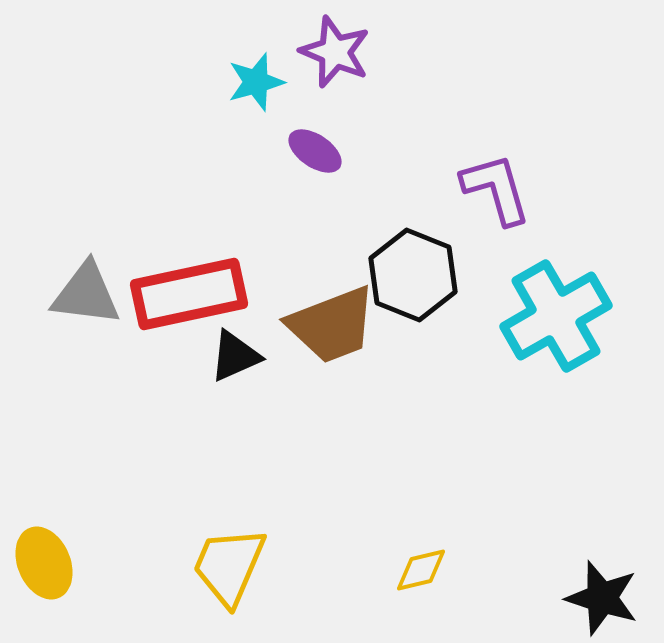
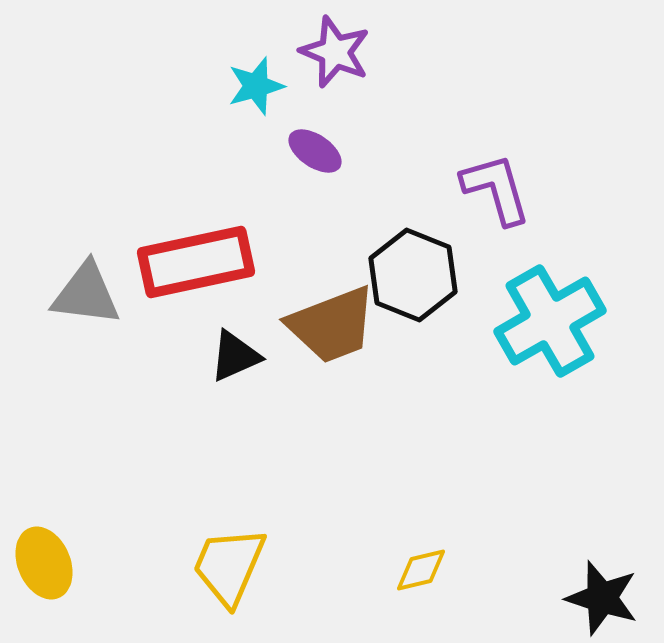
cyan star: moved 4 px down
red rectangle: moved 7 px right, 32 px up
cyan cross: moved 6 px left, 5 px down
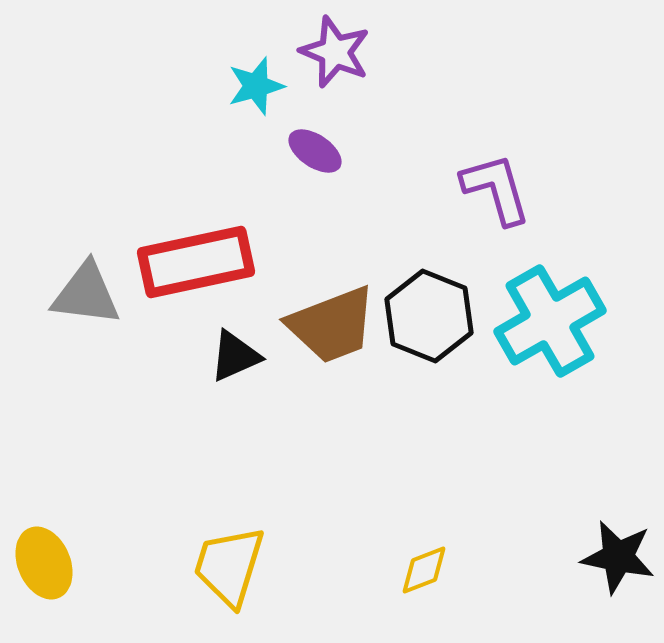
black hexagon: moved 16 px right, 41 px down
yellow trapezoid: rotated 6 degrees counterclockwise
yellow diamond: moved 3 px right; rotated 8 degrees counterclockwise
black star: moved 16 px right, 41 px up; rotated 6 degrees counterclockwise
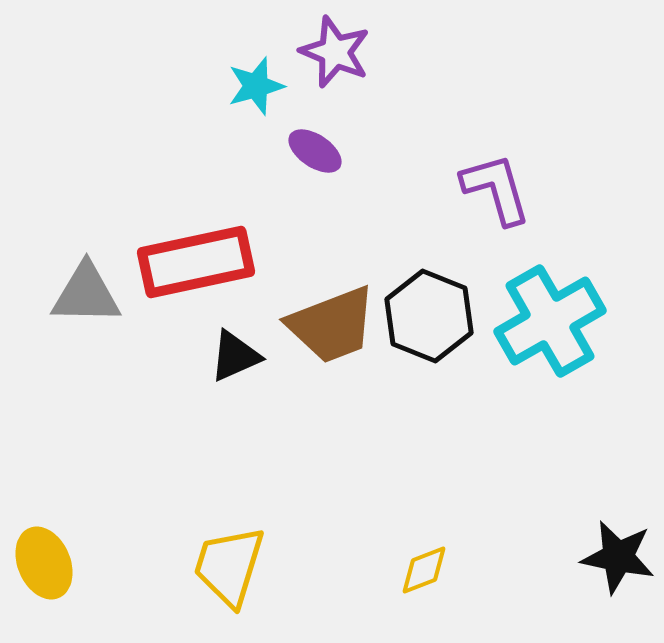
gray triangle: rotated 6 degrees counterclockwise
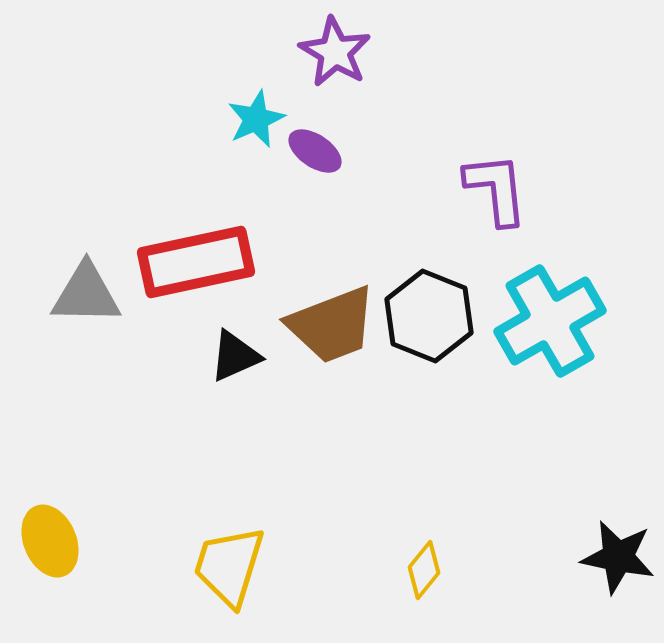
purple star: rotated 8 degrees clockwise
cyan star: moved 33 px down; rotated 8 degrees counterclockwise
purple L-shape: rotated 10 degrees clockwise
yellow ellipse: moved 6 px right, 22 px up
yellow diamond: rotated 30 degrees counterclockwise
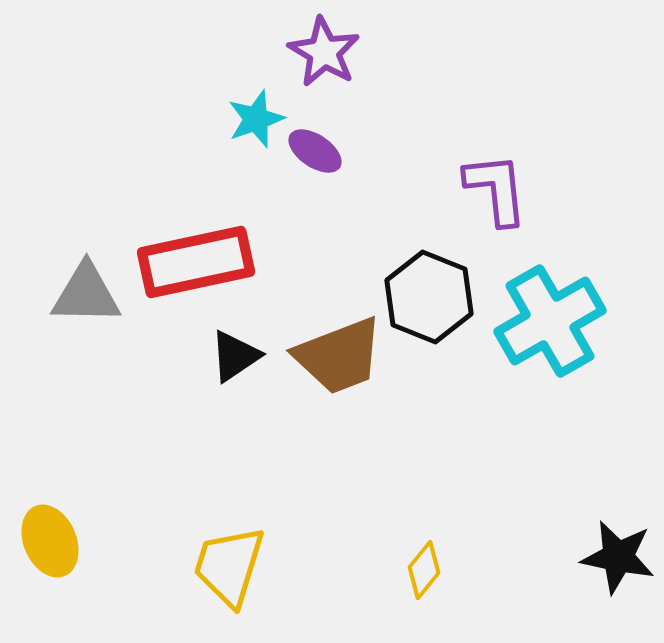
purple star: moved 11 px left
cyan star: rotated 4 degrees clockwise
black hexagon: moved 19 px up
brown trapezoid: moved 7 px right, 31 px down
black triangle: rotated 10 degrees counterclockwise
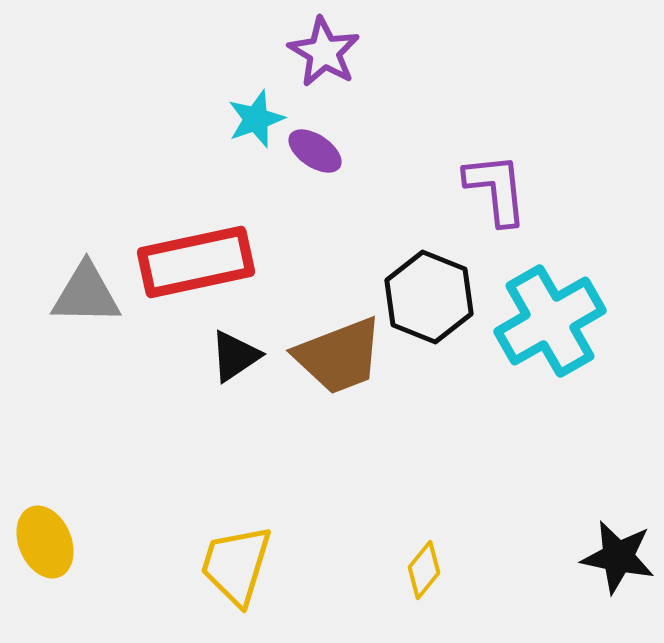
yellow ellipse: moved 5 px left, 1 px down
yellow trapezoid: moved 7 px right, 1 px up
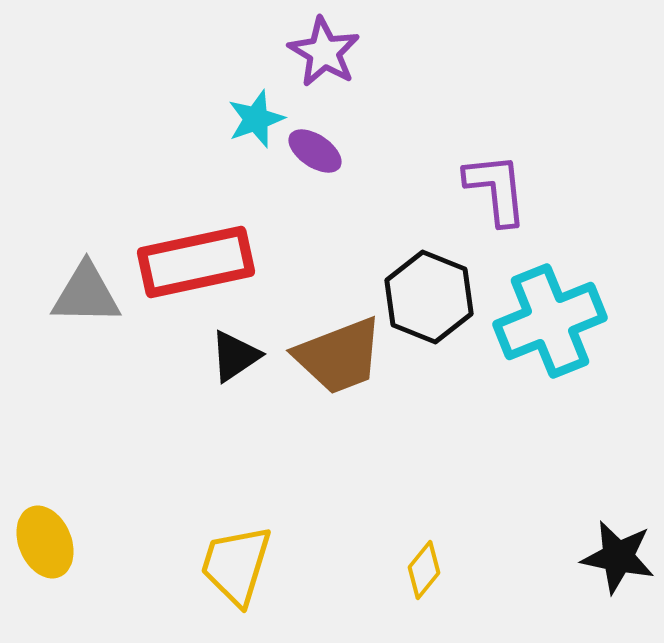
cyan cross: rotated 8 degrees clockwise
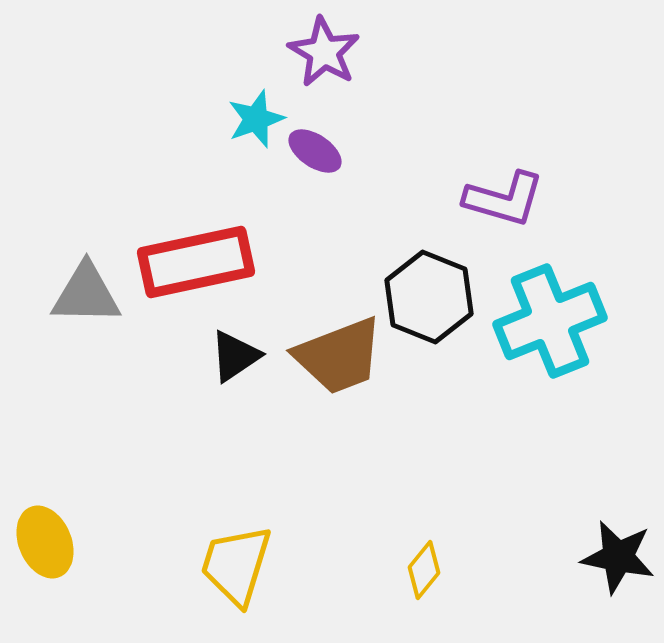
purple L-shape: moved 8 px right, 10 px down; rotated 112 degrees clockwise
